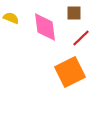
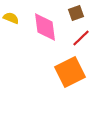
brown square: moved 2 px right; rotated 21 degrees counterclockwise
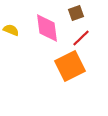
yellow semicircle: moved 12 px down
pink diamond: moved 2 px right, 1 px down
orange square: moved 6 px up
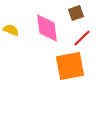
red line: moved 1 px right
orange square: rotated 16 degrees clockwise
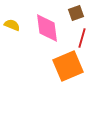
yellow semicircle: moved 1 px right, 5 px up
red line: rotated 30 degrees counterclockwise
orange square: moved 2 px left; rotated 12 degrees counterclockwise
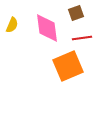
yellow semicircle: rotated 91 degrees clockwise
red line: rotated 66 degrees clockwise
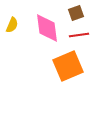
red line: moved 3 px left, 3 px up
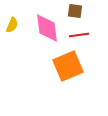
brown square: moved 1 px left, 2 px up; rotated 28 degrees clockwise
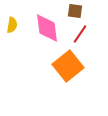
yellow semicircle: rotated 14 degrees counterclockwise
red line: moved 1 px right, 1 px up; rotated 48 degrees counterclockwise
orange square: rotated 16 degrees counterclockwise
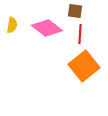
pink diamond: rotated 44 degrees counterclockwise
red line: rotated 30 degrees counterclockwise
orange square: moved 16 px right
